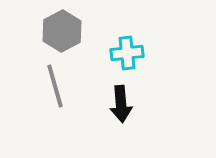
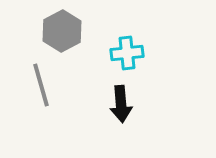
gray line: moved 14 px left, 1 px up
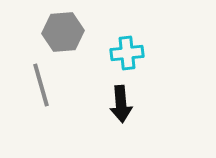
gray hexagon: moved 1 px right, 1 px down; rotated 24 degrees clockwise
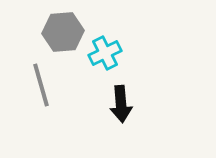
cyan cross: moved 22 px left; rotated 20 degrees counterclockwise
